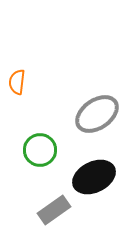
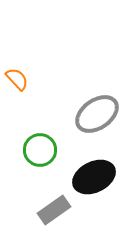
orange semicircle: moved 3 px up; rotated 130 degrees clockwise
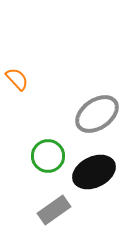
green circle: moved 8 px right, 6 px down
black ellipse: moved 5 px up
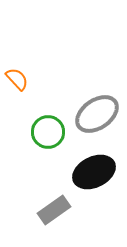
green circle: moved 24 px up
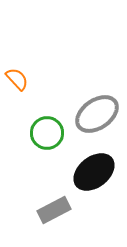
green circle: moved 1 px left, 1 px down
black ellipse: rotated 12 degrees counterclockwise
gray rectangle: rotated 8 degrees clockwise
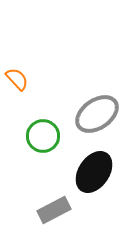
green circle: moved 4 px left, 3 px down
black ellipse: rotated 18 degrees counterclockwise
